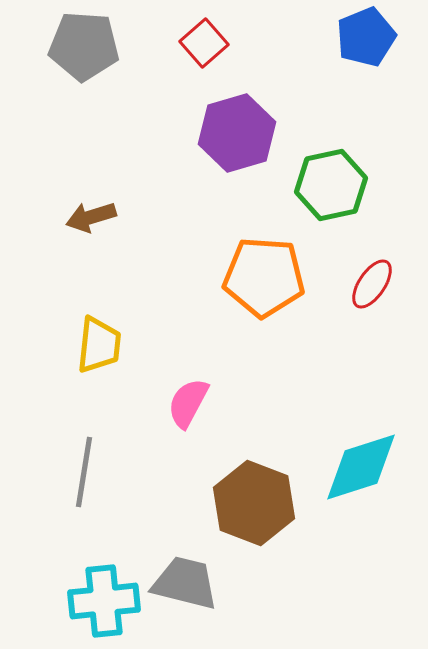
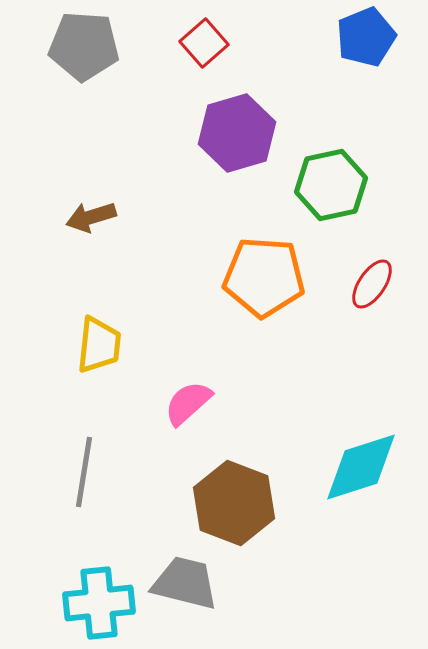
pink semicircle: rotated 20 degrees clockwise
brown hexagon: moved 20 px left
cyan cross: moved 5 px left, 2 px down
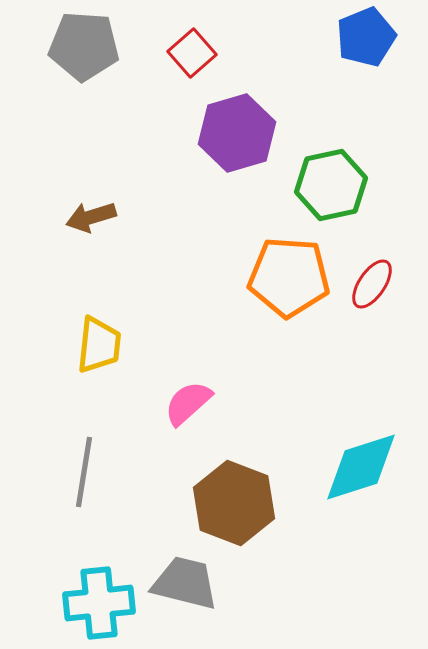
red square: moved 12 px left, 10 px down
orange pentagon: moved 25 px right
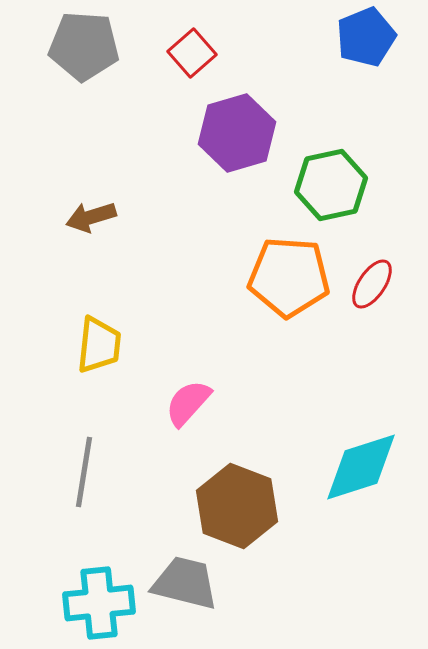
pink semicircle: rotated 6 degrees counterclockwise
brown hexagon: moved 3 px right, 3 px down
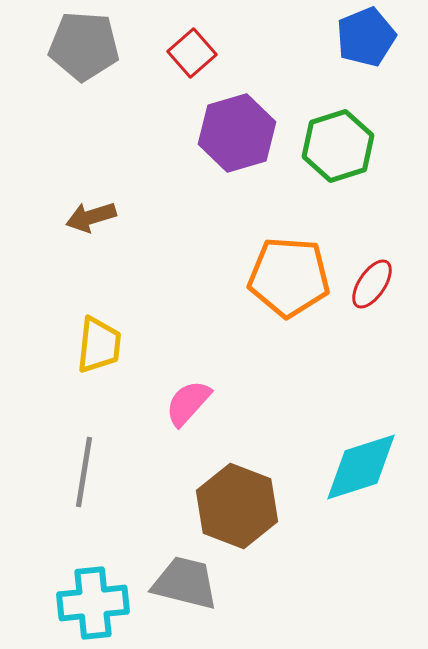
green hexagon: moved 7 px right, 39 px up; rotated 6 degrees counterclockwise
cyan cross: moved 6 px left
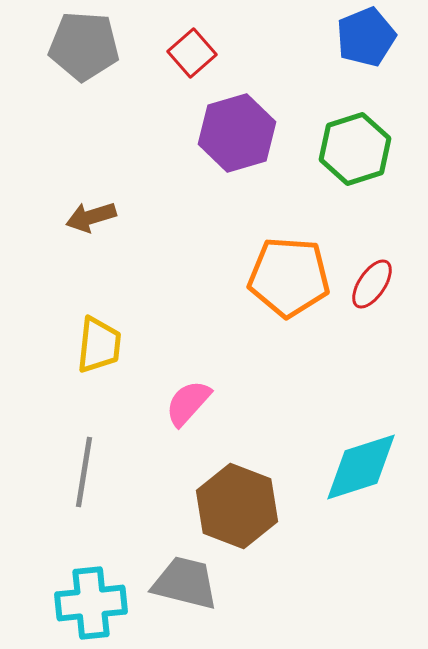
green hexagon: moved 17 px right, 3 px down
cyan cross: moved 2 px left
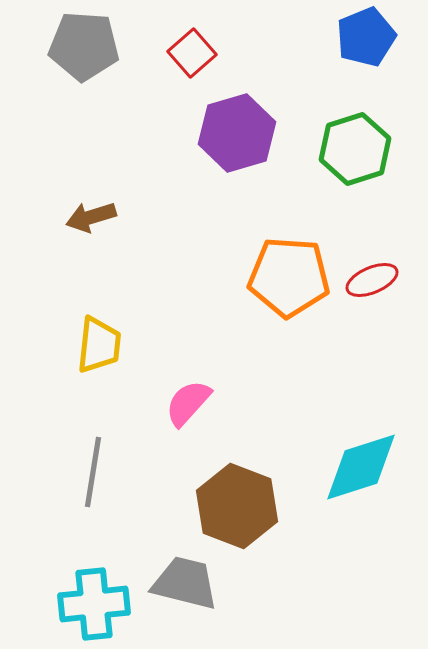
red ellipse: moved 4 px up; rotated 33 degrees clockwise
gray line: moved 9 px right
cyan cross: moved 3 px right, 1 px down
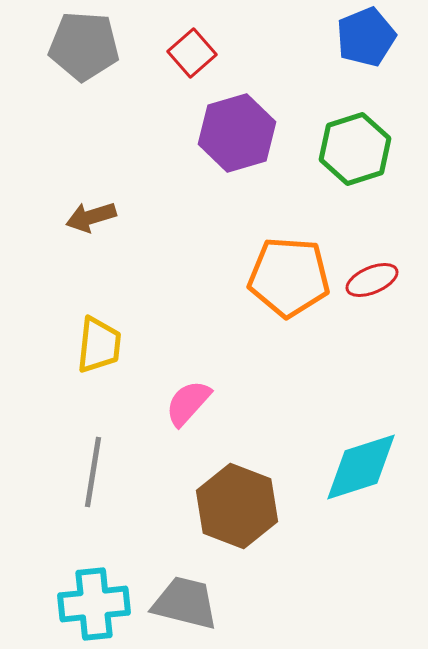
gray trapezoid: moved 20 px down
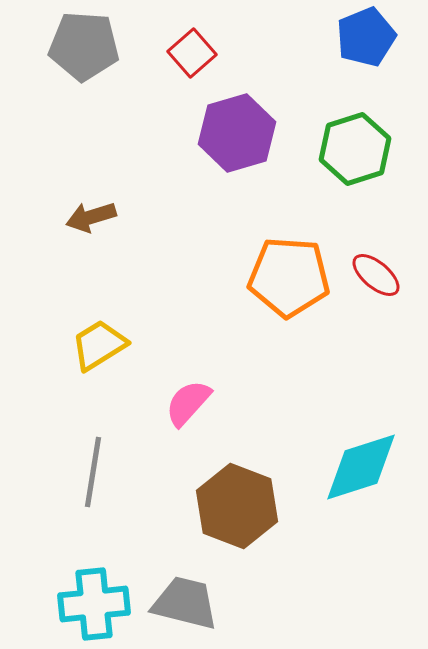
red ellipse: moved 4 px right, 5 px up; rotated 63 degrees clockwise
yellow trapezoid: rotated 128 degrees counterclockwise
